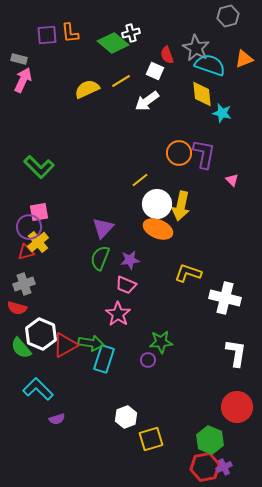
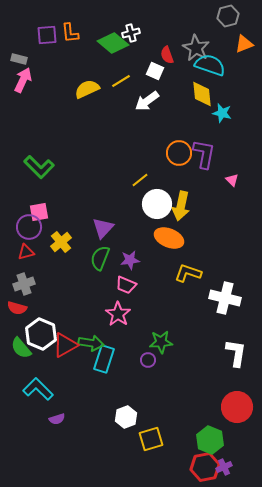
orange triangle at (244, 59): moved 15 px up
orange ellipse at (158, 229): moved 11 px right, 9 px down
yellow cross at (38, 242): moved 23 px right
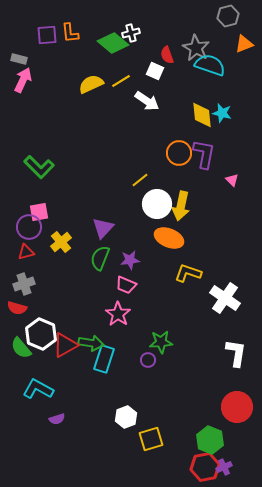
yellow semicircle at (87, 89): moved 4 px right, 5 px up
yellow diamond at (202, 94): moved 21 px down
white arrow at (147, 101): rotated 110 degrees counterclockwise
white cross at (225, 298): rotated 20 degrees clockwise
cyan L-shape at (38, 389): rotated 16 degrees counterclockwise
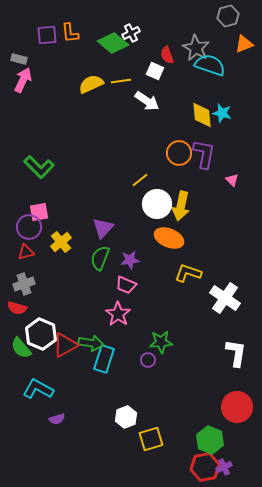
white cross at (131, 33): rotated 12 degrees counterclockwise
yellow line at (121, 81): rotated 24 degrees clockwise
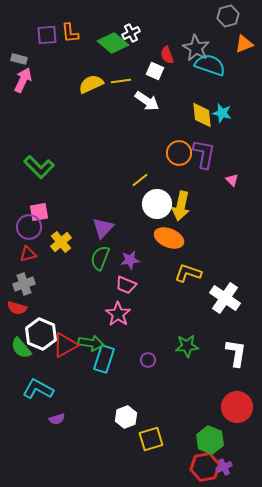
red triangle at (26, 252): moved 2 px right, 2 px down
green star at (161, 342): moved 26 px right, 4 px down
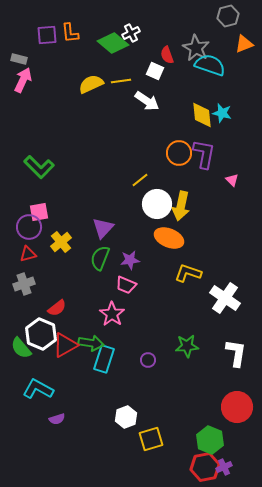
red semicircle at (17, 308): moved 40 px right; rotated 54 degrees counterclockwise
pink star at (118, 314): moved 6 px left
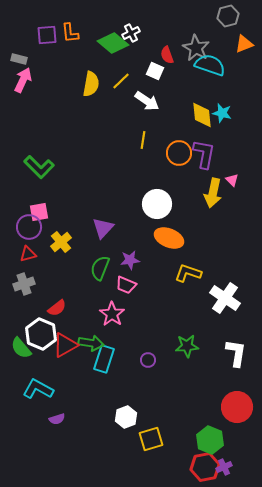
yellow line at (121, 81): rotated 36 degrees counterclockwise
yellow semicircle at (91, 84): rotated 125 degrees clockwise
yellow line at (140, 180): moved 3 px right, 40 px up; rotated 42 degrees counterclockwise
yellow arrow at (181, 206): moved 32 px right, 13 px up
green semicircle at (100, 258): moved 10 px down
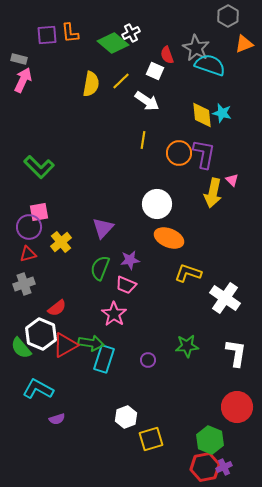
gray hexagon at (228, 16): rotated 15 degrees counterclockwise
pink star at (112, 314): moved 2 px right
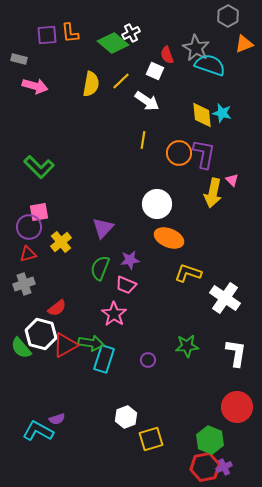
pink arrow at (23, 80): moved 12 px right, 6 px down; rotated 80 degrees clockwise
white hexagon at (41, 334): rotated 8 degrees counterclockwise
cyan L-shape at (38, 389): moved 42 px down
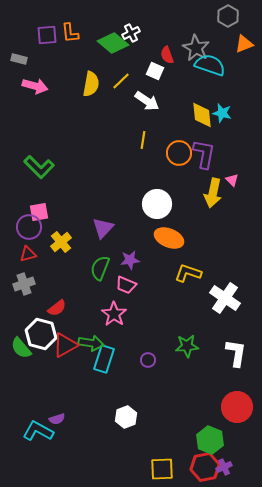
yellow square at (151, 439): moved 11 px right, 30 px down; rotated 15 degrees clockwise
